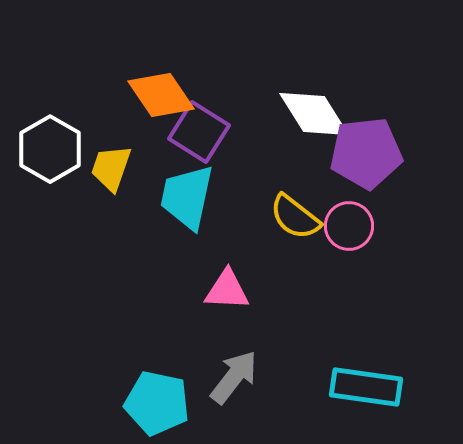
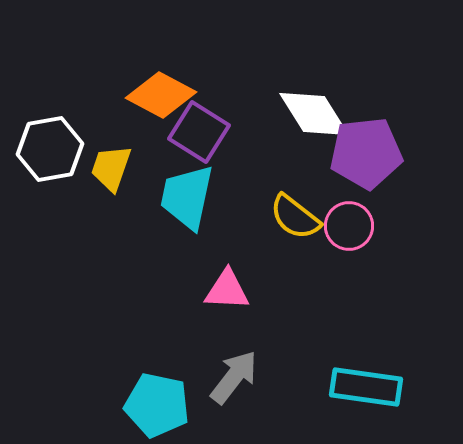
orange diamond: rotated 28 degrees counterclockwise
white hexagon: rotated 20 degrees clockwise
cyan pentagon: moved 2 px down
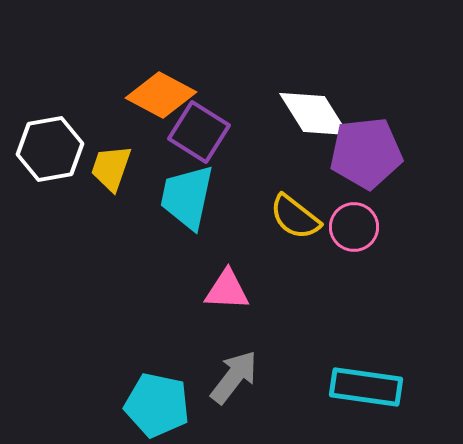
pink circle: moved 5 px right, 1 px down
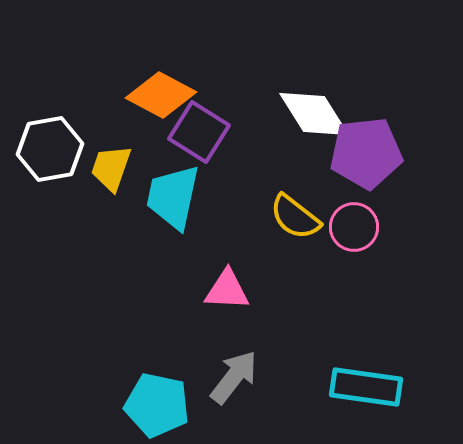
cyan trapezoid: moved 14 px left
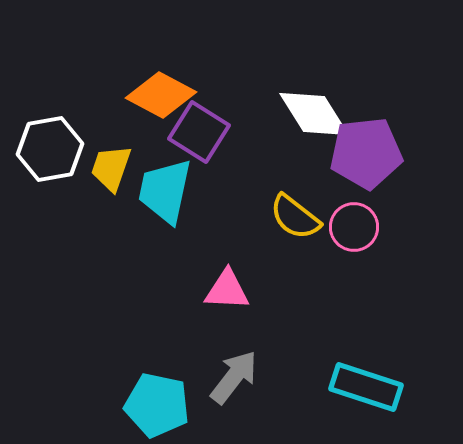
cyan trapezoid: moved 8 px left, 6 px up
cyan rectangle: rotated 10 degrees clockwise
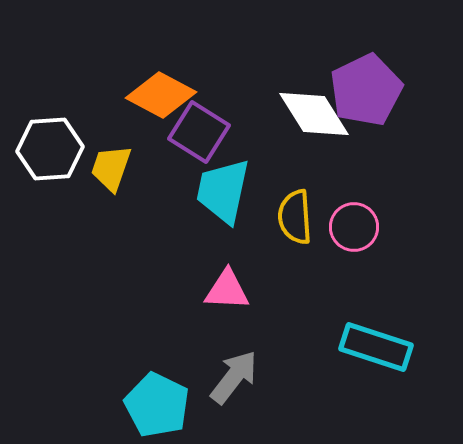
white hexagon: rotated 6 degrees clockwise
purple pentagon: moved 63 px up; rotated 20 degrees counterclockwise
cyan trapezoid: moved 58 px right
yellow semicircle: rotated 48 degrees clockwise
cyan rectangle: moved 10 px right, 40 px up
cyan pentagon: rotated 14 degrees clockwise
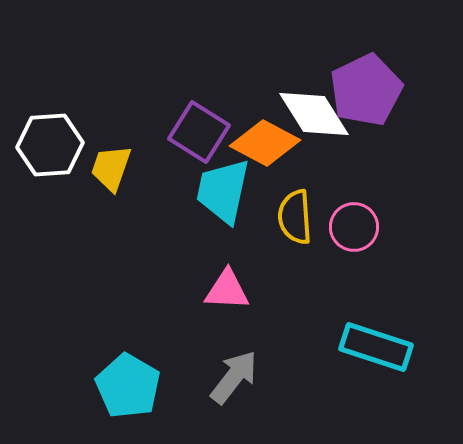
orange diamond: moved 104 px right, 48 px down
white hexagon: moved 4 px up
cyan pentagon: moved 29 px left, 19 px up; rotated 4 degrees clockwise
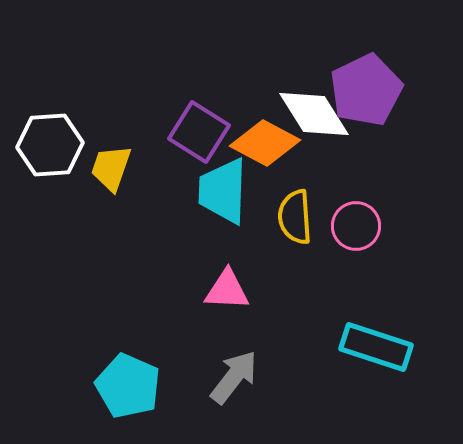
cyan trapezoid: rotated 10 degrees counterclockwise
pink circle: moved 2 px right, 1 px up
cyan pentagon: rotated 6 degrees counterclockwise
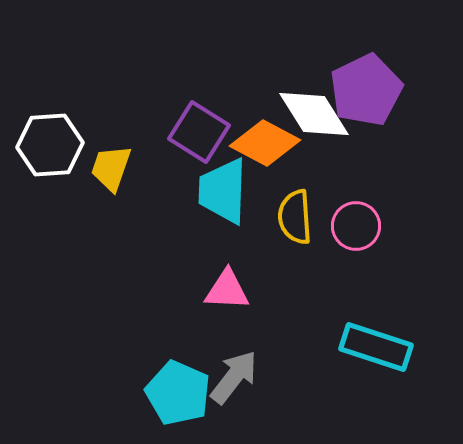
cyan pentagon: moved 50 px right, 7 px down
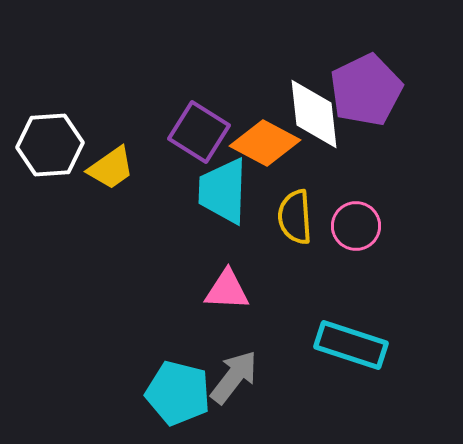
white diamond: rotated 26 degrees clockwise
yellow trapezoid: rotated 144 degrees counterclockwise
cyan rectangle: moved 25 px left, 2 px up
cyan pentagon: rotated 10 degrees counterclockwise
